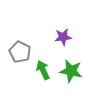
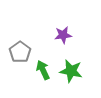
purple star: moved 2 px up
gray pentagon: rotated 10 degrees clockwise
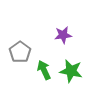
green arrow: moved 1 px right
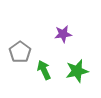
purple star: moved 1 px up
green star: moved 6 px right; rotated 25 degrees counterclockwise
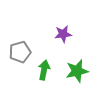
gray pentagon: rotated 20 degrees clockwise
green arrow: rotated 36 degrees clockwise
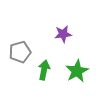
green star: rotated 15 degrees counterclockwise
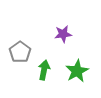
gray pentagon: rotated 20 degrees counterclockwise
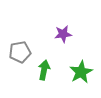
gray pentagon: rotated 25 degrees clockwise
green star: moved 4 px right, 1 px down
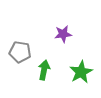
gray pentagon: rotated 20 degrees clockwise
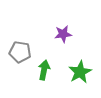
green star: moved 1 px left
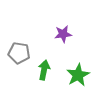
gray pentagon: moved 1 px left, 1 px down
green star: moved 2 px left, 3 px down
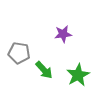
green arrow: rotated 126 degrees clockwise
